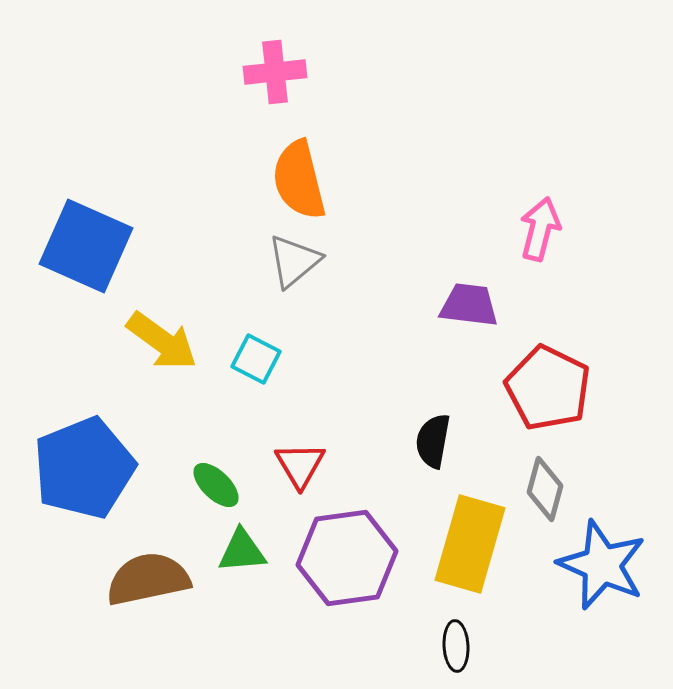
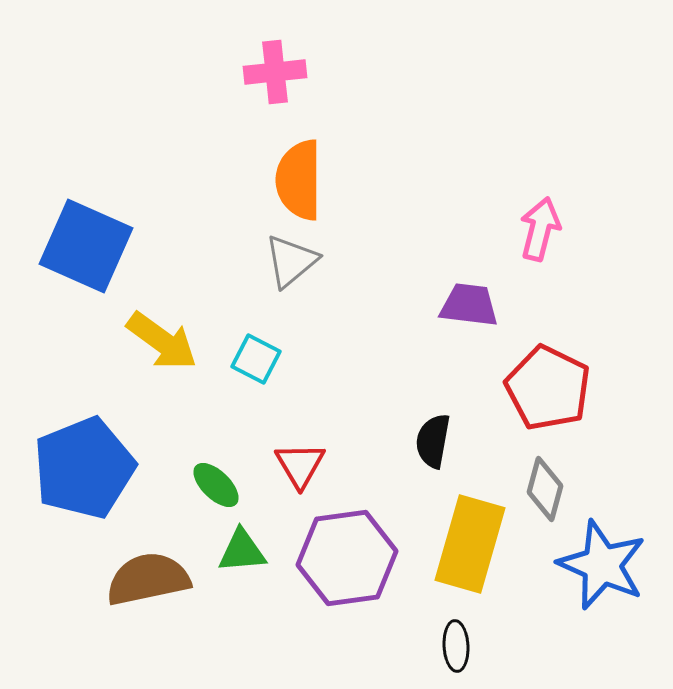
orange semicircle: rotated 14 degrees clockwise
gray triangle: moved 3 px left
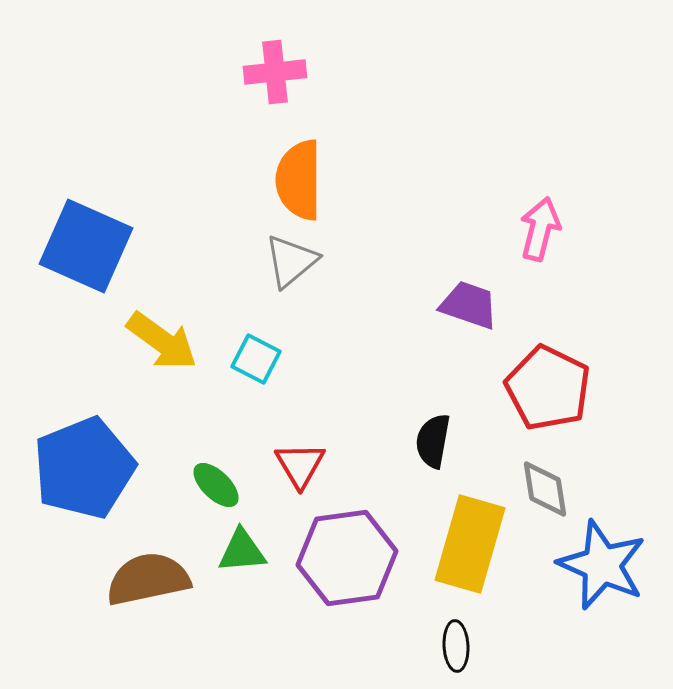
purple trapezoid: rotated 12 degrees clockwise
gray diamond: rotated 24 degrees counterclockwise
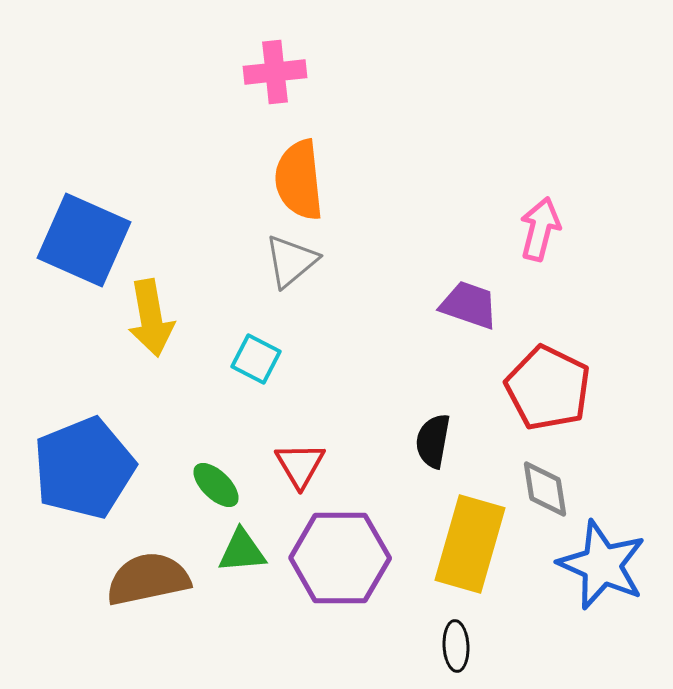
orange semicircle: rotated 6 degrees counterclockwise
blue square: moved 2 px left, 6 px up
yellow arrow: moved 11 px left, 23 px up; rotated 44 degrees clockwise
purple hexagon: moved 7 px left; rotated 8 degrees clockwise
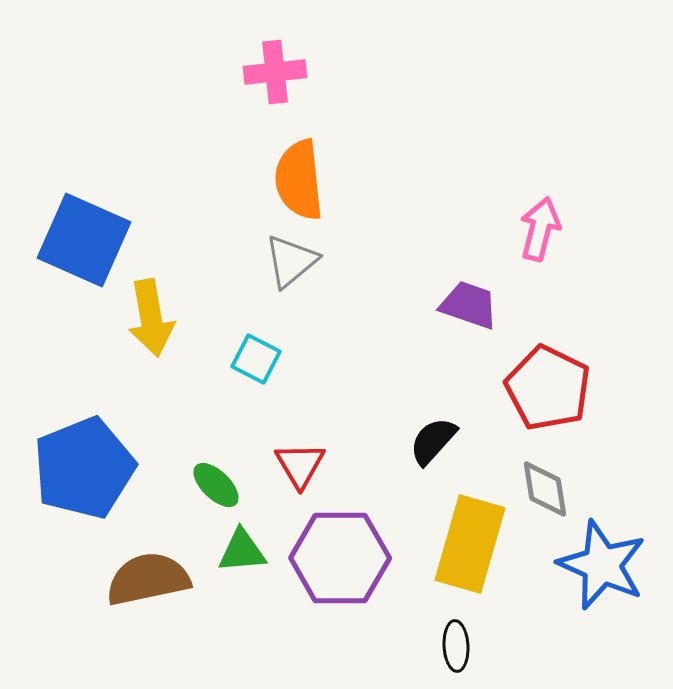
black semicircle: rotated 32 degrees clockwise
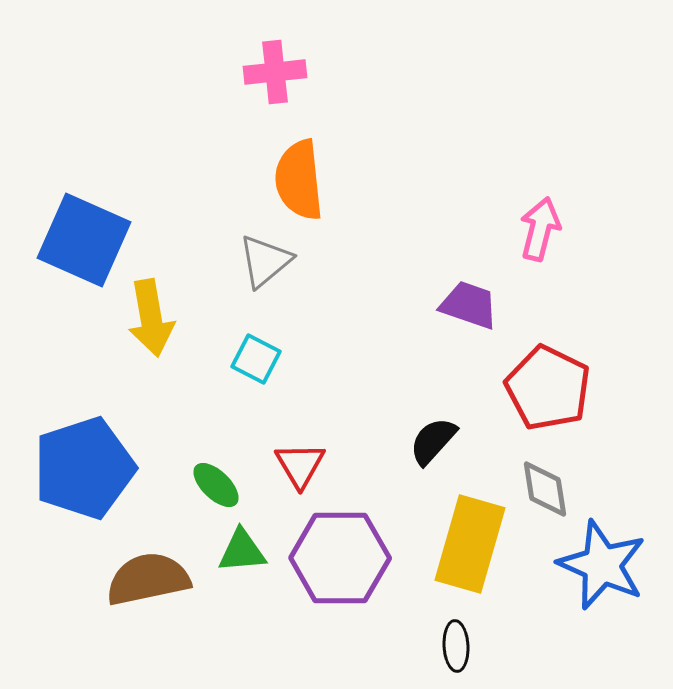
gray triangle: moved 26 px left
blue pentagon: rotated 4 degrees clockwise
